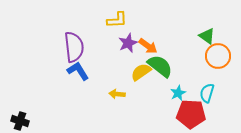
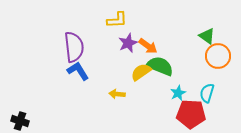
green semicircle: rotated 16 degrees counterclockwise
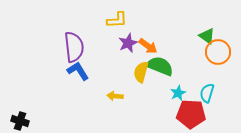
orange circle: moved 4 px up
yellow semicircle: rotated 40 degrees counterclockwise
yellow arrow: moved 2 px left, 2 px down
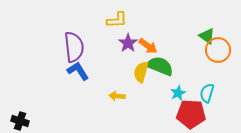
purple star: rotated 12 degrees counterclockwise
orange circle: moved 2 px up
yellow arrow: moved 2 px right
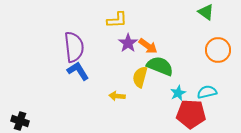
green triangle: moved 1 px left, 24 px up
yellow semicircle: moved 1 px left, 5 px down
cyan semicircle: moved 1 px up; rotated 60 degrees clockwise
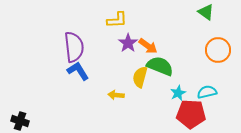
yellow arrow: moved 1 px left, 1 px up
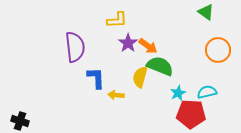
purple semicircle: moved 1 px right
blue L-shape: moved 18 px right, 7 px down; rotated 30 degrees clockwise
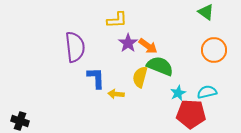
orange circle: moved 4 px left
yellow arrow: moved 1 px up
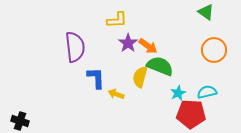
yellow arrow: rotated 14 degrees clockwise
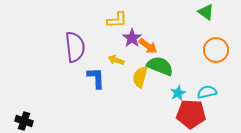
purple star: moved 4 px right, 5 px up
orange circle: moved 2 px right
yellow arrow: moved 34 px up
black cross: moved 4 px right
